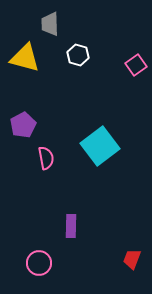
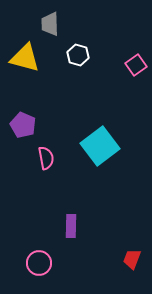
purple pentagon: rotated 20 degrees counterclockwise
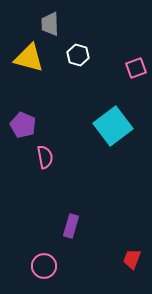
yellow triangle: moved 4 px right
pink square: moved 3 px down; rotated 15 degrees clockwise
cyan square: moved 13 px right, 20 px up
pink semicircle: moved 1 px left, 1 px up
purple rectangle: rotated 15 degrees clockwise
pink circle: moved 5 px right, 3 px down
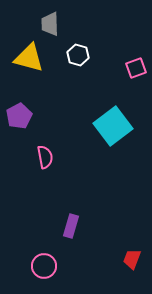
purple pentagon: moved 4 px left, 9 px up; rotated 20 degrees clockwise
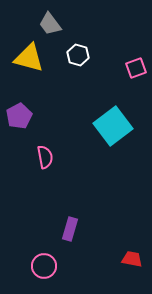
gray trapezoid: rotated 35 degrees counterclockwise
purple rectangle: moved 1 px left, 3 px down
red trapezoid: rotated 80 degrees clockwise
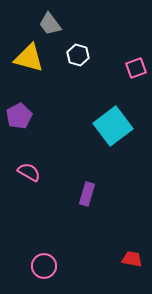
pink semicircle: moved 16 px left, 15 px down; rotated 50 degrees counterclockwise
purple rectangle: moved 17 px right, 35 px up
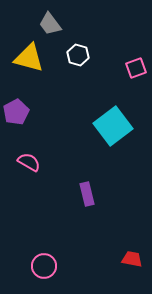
purple pentagon: moved 3 px left, 4 px up
pink semicircle: moved 10 px up
purple rectangle: rotated 30 degrees counterclockwise
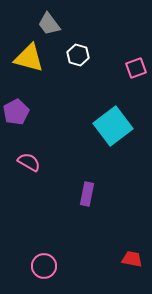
gray trapezoid: moved 1 px left
purple rectangle: rotated 25 degrees clockwise
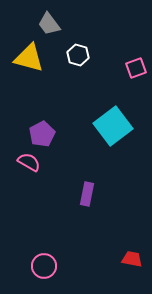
purple pentagon: moved 26 px right, 22 px down
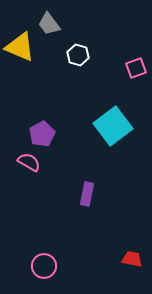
yellow triangle: moved 9 px left, 11 px up; rotated 8 degrees clockwise
